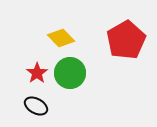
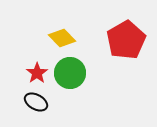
yellow diamond: moved 1 px right
black ellipse: moved 4 px up
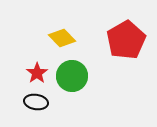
green circle: moved 2 px right, 3 px down
black ellipse: rotated 20 degrees counterclockwise
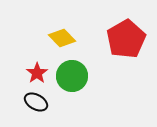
red pentagon: moved 1 px up
black ellipse: rotated 20 degrees clockwise
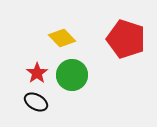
red pentagon: rotated 24 degrees counterclockwise
green circle: moved 1 px up
